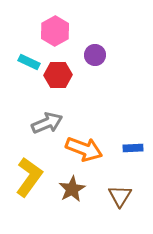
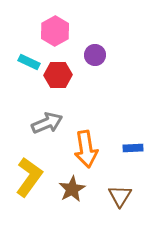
orange arrow: moved 2 px right; rotated 60 degrees clockwise
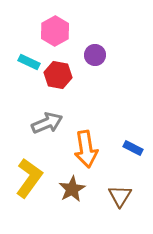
red hexagon: rotated 12 degrees clockwise
blue rectangle: rotated 30 degrees clockwise
yellow L-shape: moved 1 px down
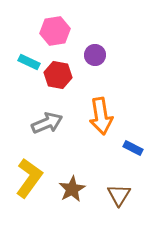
pink hexagon: rotated 20 degrees clockwise
orange arrow: moved 15 px right, 33 px up
brown triangle: moved 1 px left, 1 px up
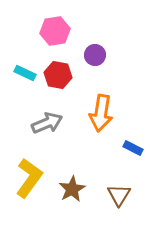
cyan rectangle: moved 4 px left, 11 px down
orange arrow: moved 3 px up; rotated 18 degrees clockwise
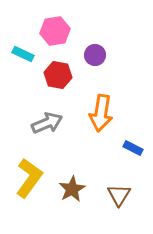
cyan rectangle: moved 2 px left, 19 px up
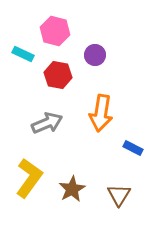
pink hexagon: rotated 24 degrees clockwise
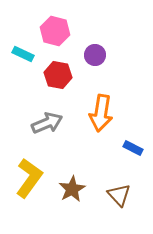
brown triangle: rotated 15 degrees counterclockwise
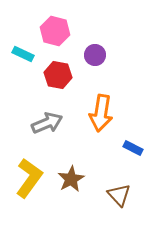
brown star: moved 1 px left, 10 px up
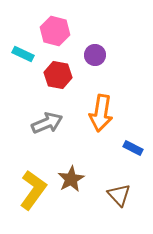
yellow L-shape: moved 4 px right, 12 px down
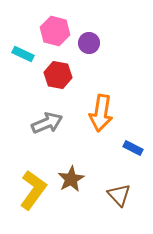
purple circle: moved 6 px left, 12 px up
